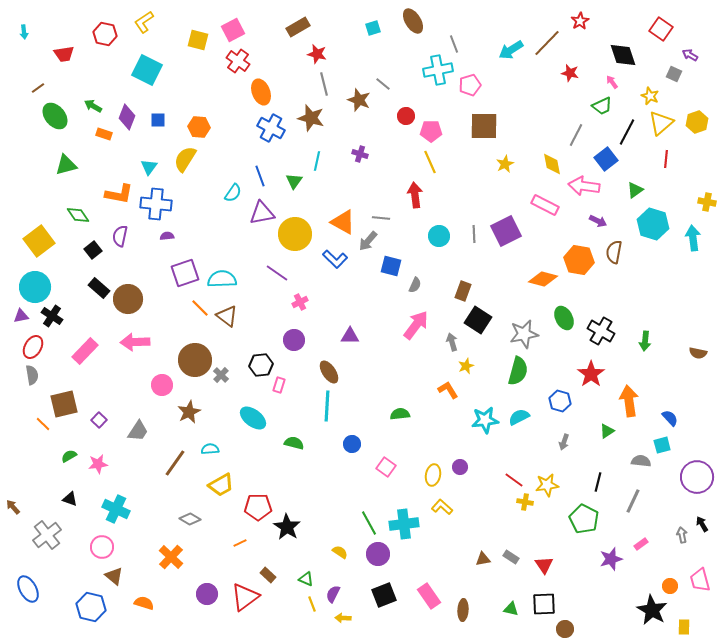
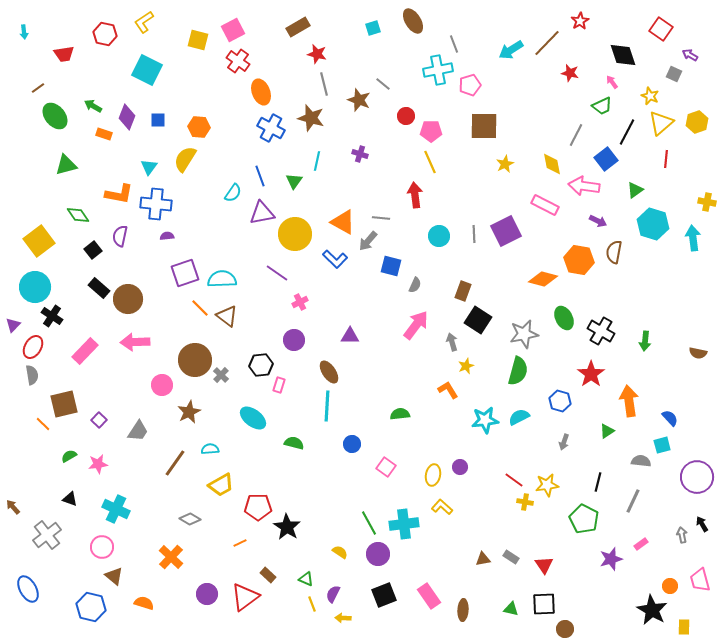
purple triangle at (21, 316): moved 8 px left, 9 px down; rotated 35 degrees counterclockwise
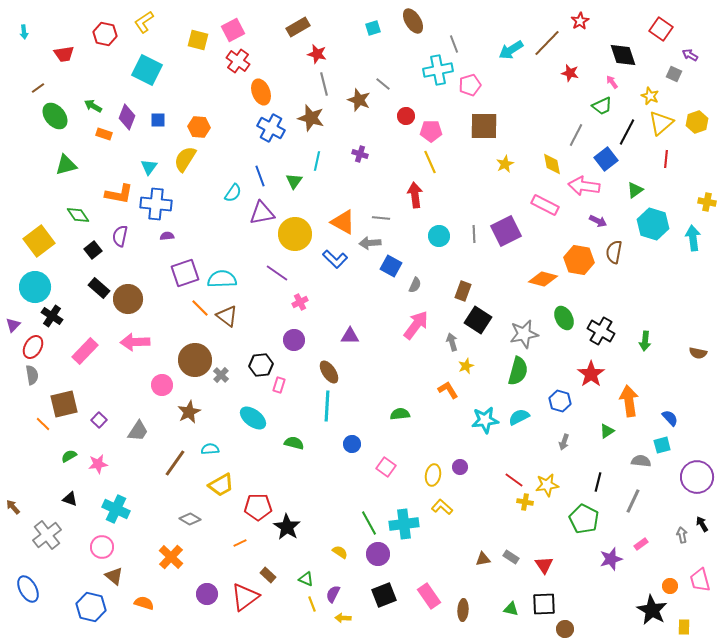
gray arrow at (368, 241): moved 2 px right, 2 px down; rotated 45 degrees clockwise
blue square at (391, 266): rotated 15 degrees clockwise
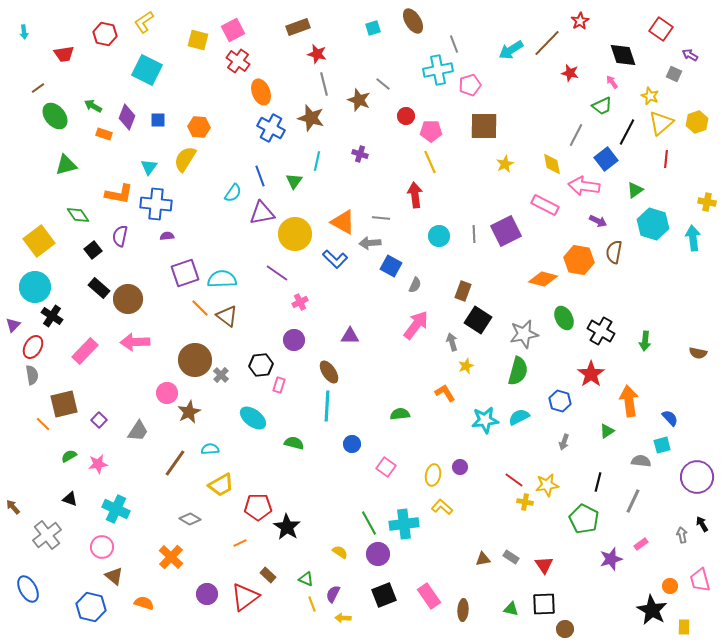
brown rectangle at (298, 27): rotated 10 degrees clockwise
pink circle at (162, 385): moved 5 px right, 8 px down
orange L-shape at (448, 390): moved 3 px left, 3 px down
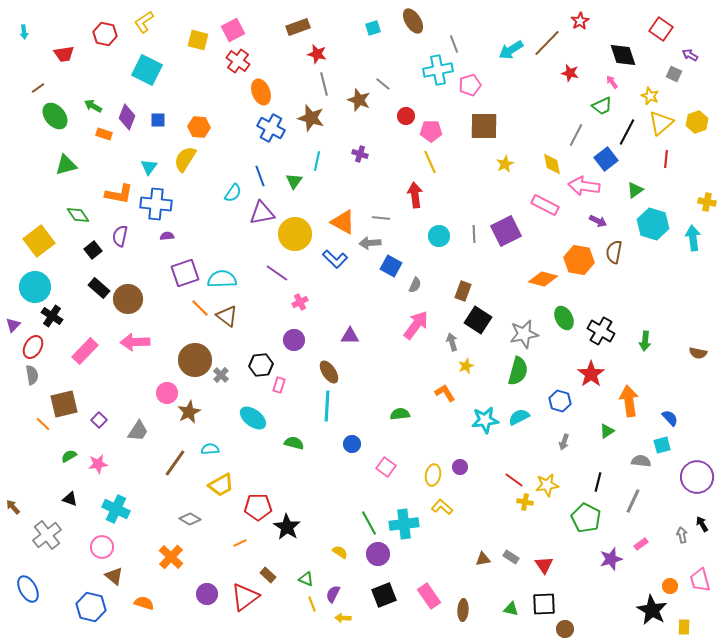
green pentagon at (584, 519): moved 2 px right, 1 px up
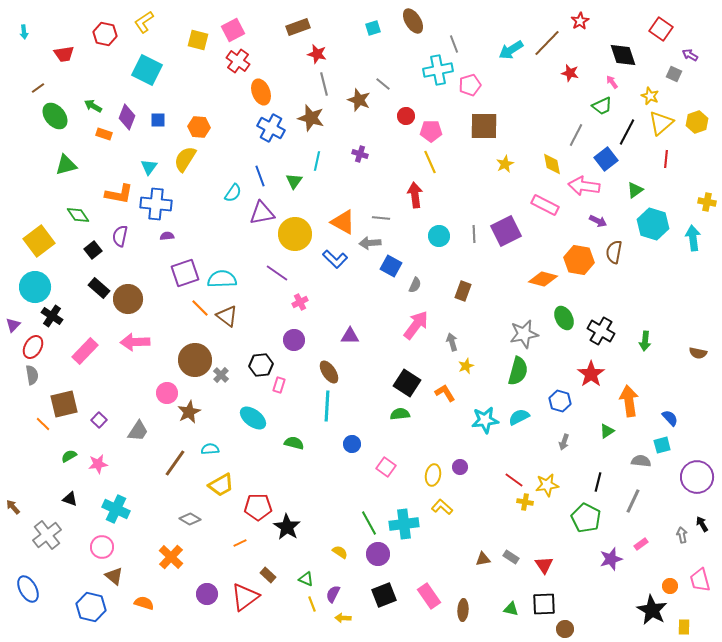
black square at (478, 320): moved 71 px left, 63 px down
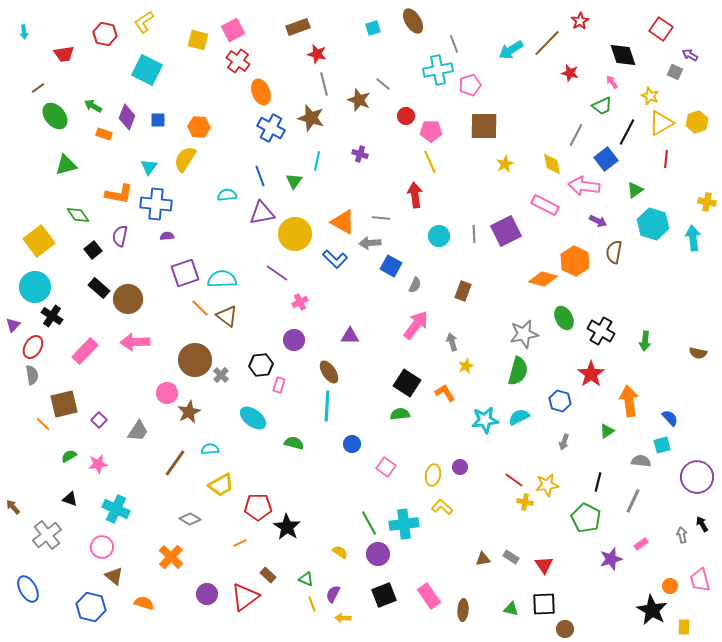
gray square at (674, 74): moved 1 px right, 2 px up
yellow triangle at (661, 123): rotated 12 degrees clockwise
cyan semicircle at (233, 193): moved 6 px left, 2 px down; rotated 132 degrees counterclockwise
orange hexagon at (579, 260): moved 4 px left, 1 px down; rotated 16 degrees clockwise
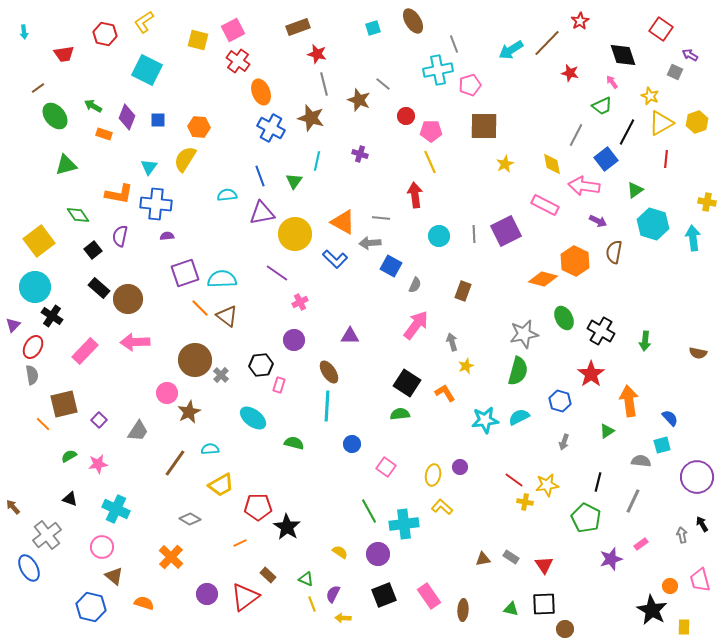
green line at (369, 523): moved 12 px up
blue ellipse at (28, 589): moved 1 px right, 21 px up
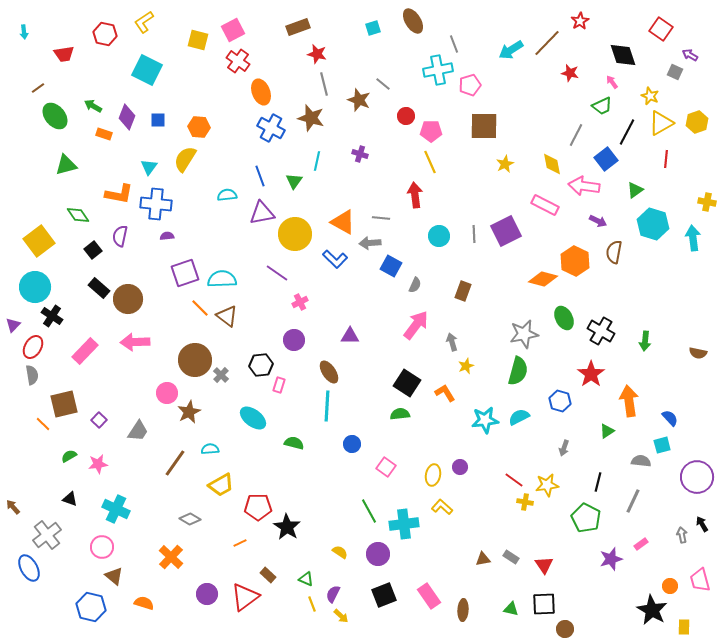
gray arrow at (564, 442): moved 6 px down
yellow arrow at (343, 618): moved 2 px left, 2 px up; rotated 140 degrees counterclockwise
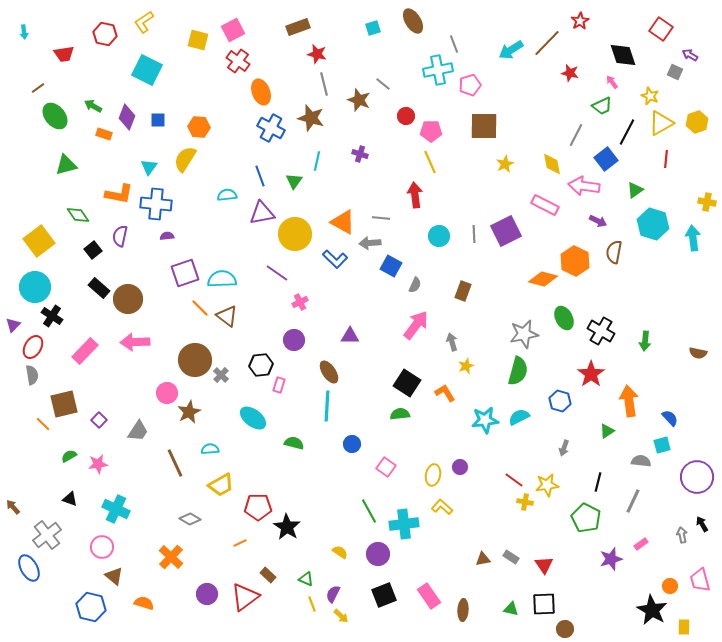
brown line at (175, 463): rotated 60 degrees counterclockwise
